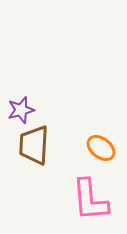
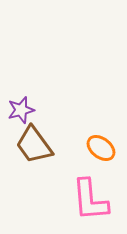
brown trapezoid: rotated 39 degrees counterclockwise
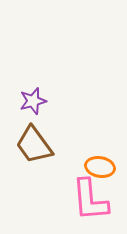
purple star: moved 12 px right, 9 px up
orange ellipse: moved 1 px left, 19 px down; rotated 28 degrees counterclockwise
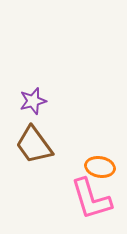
pink L-shape: moved 1 px right, 1 px up; rotated 12 degrees counterclockwise
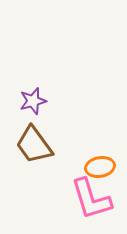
orange ellipse: rotated 20 degrees counterclockwise
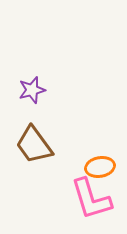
purple star: moved 1 px left, 11 px up
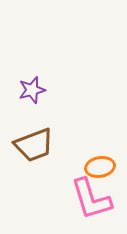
brown trapezoid: rotated 75 degrees counterclockwise
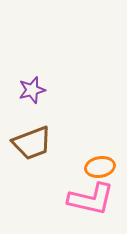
brown trapezoid: moved 2 px left, 2 px up
pink L-shape: rotated 60 degrees counterclockwise
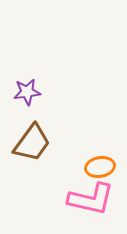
purple star: moved 5 px left, 2 px down; rotated 8 degrees clockwise
brown trapezoid: rotated 33 degrees counterclockwise
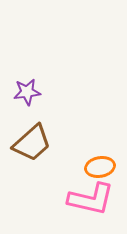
brown trapezoid: rotated 12 degrees clockwise
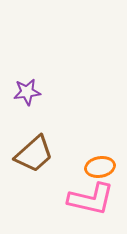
brown trapezoid: moved 2 px right, 11 px down
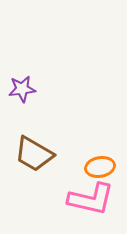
purple star: moved 5 px left, 3 px up
brown trapezoid: rotated 72 degrees clockwise
